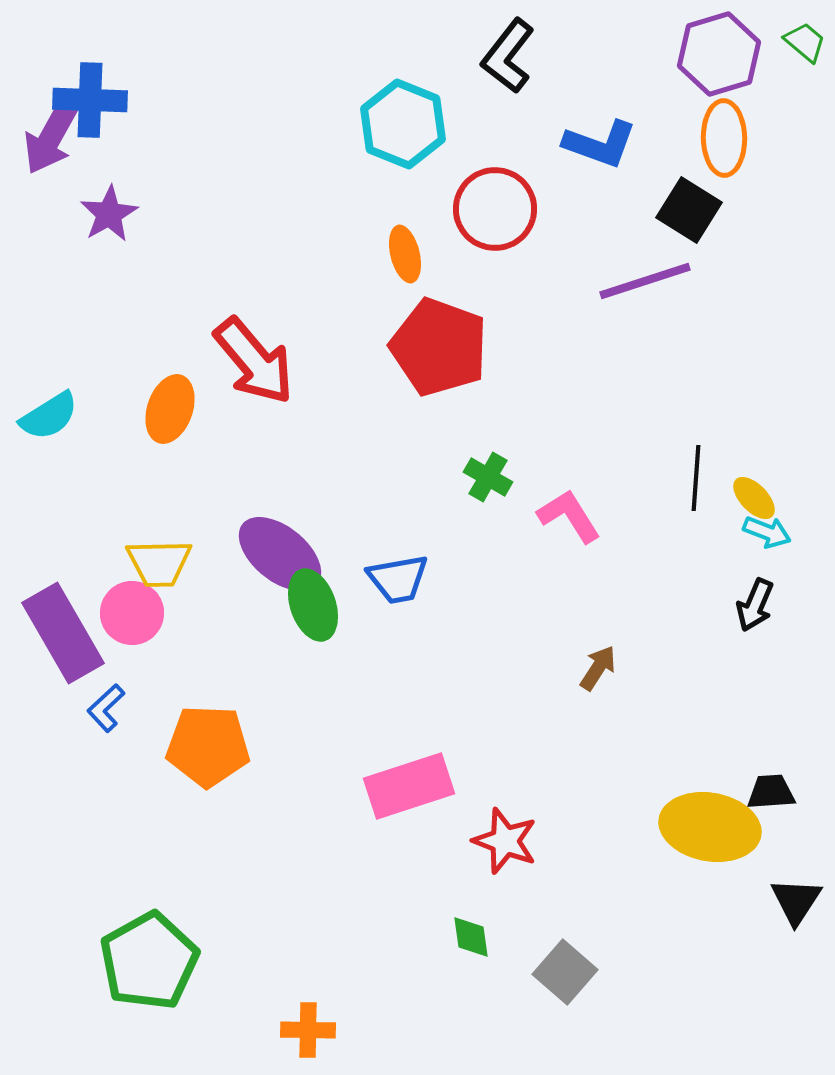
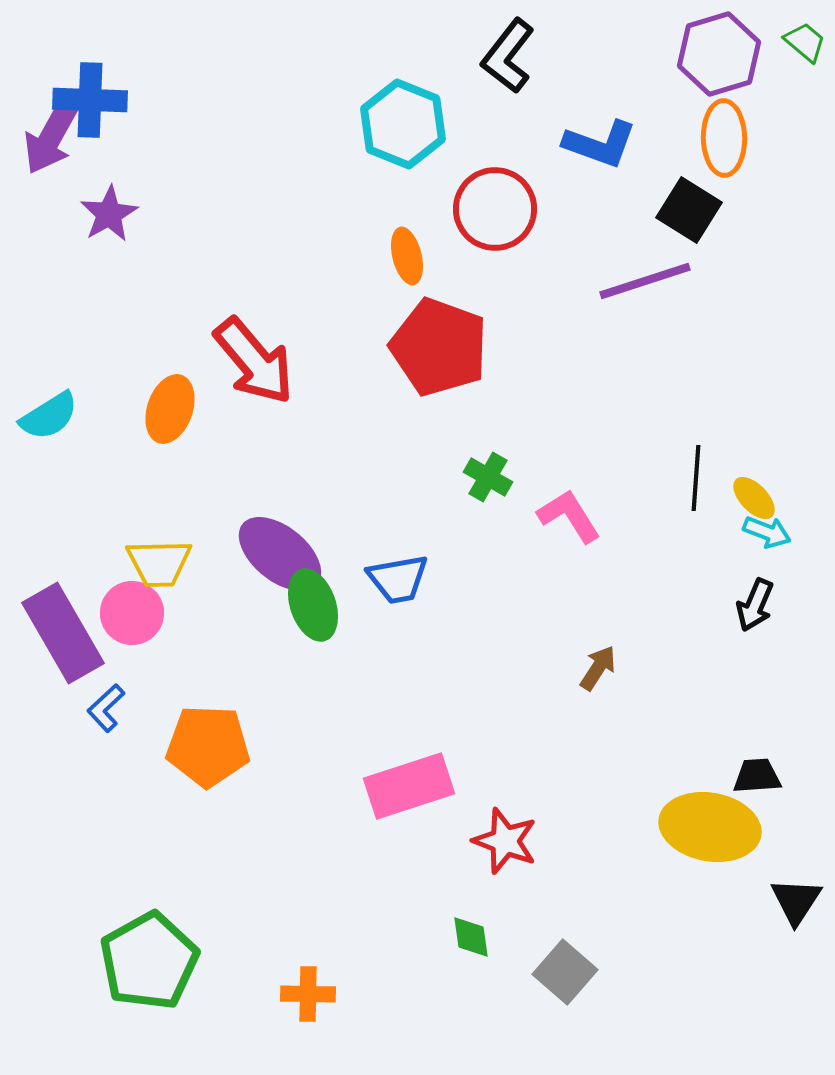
orange ellipse at (405, 254): moved 2 px right, 2 px down
black trapezoid at (771, 792): moved 14 px left, 16 px up
orange cross at (308, 1030): moved 36 px up
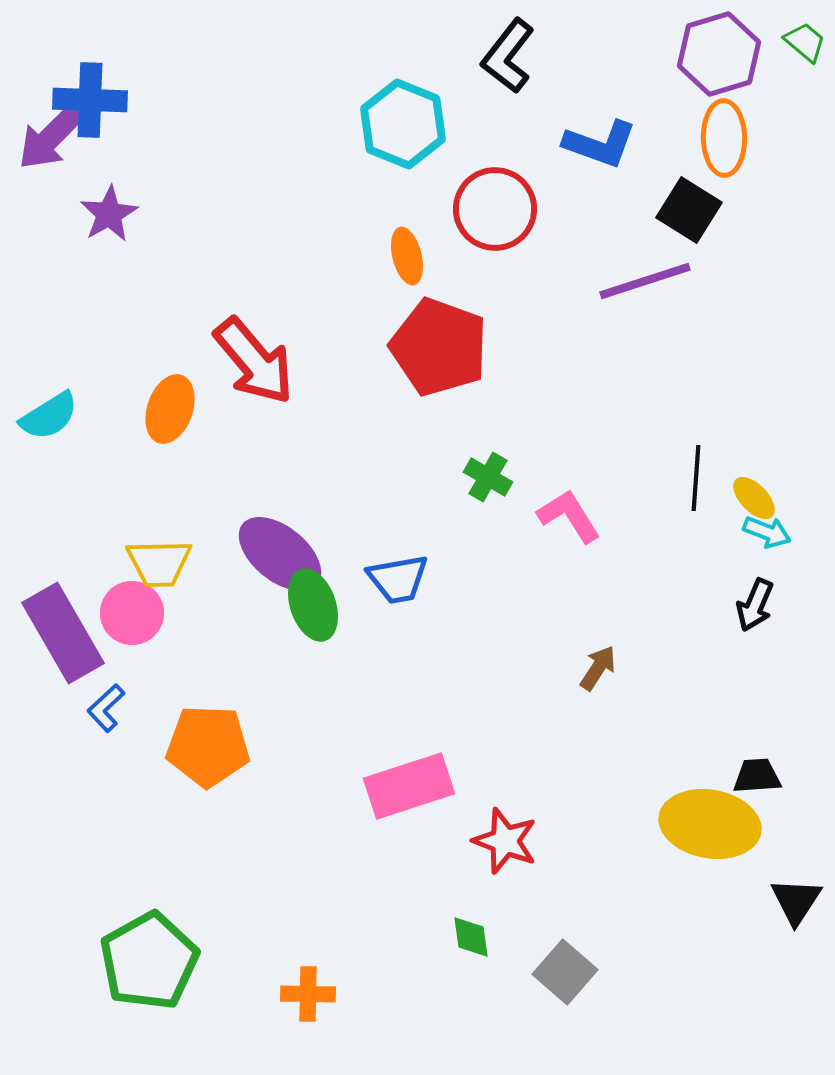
purple arrow at (51, 137): rotated 16 degrees clockwise
yellow ellipse at (710, 827): moved 3 px up
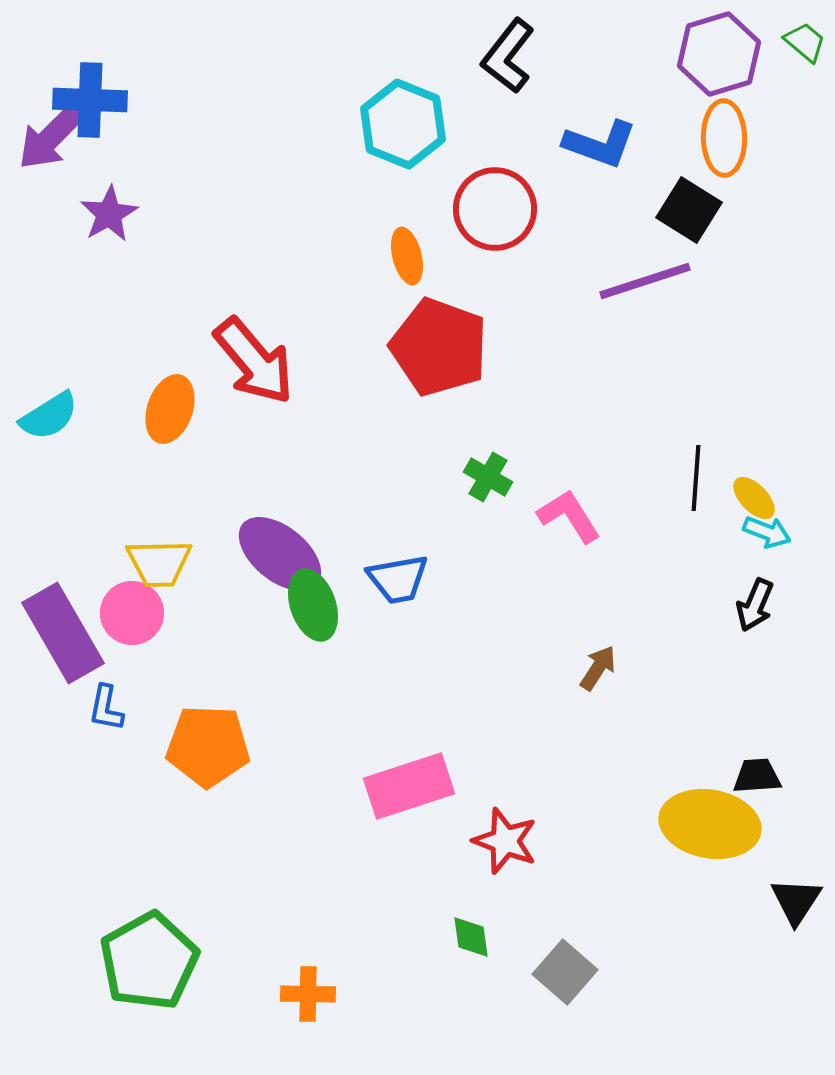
blue L-shape at (106, 708): rotated 36 degrees counterclockwise
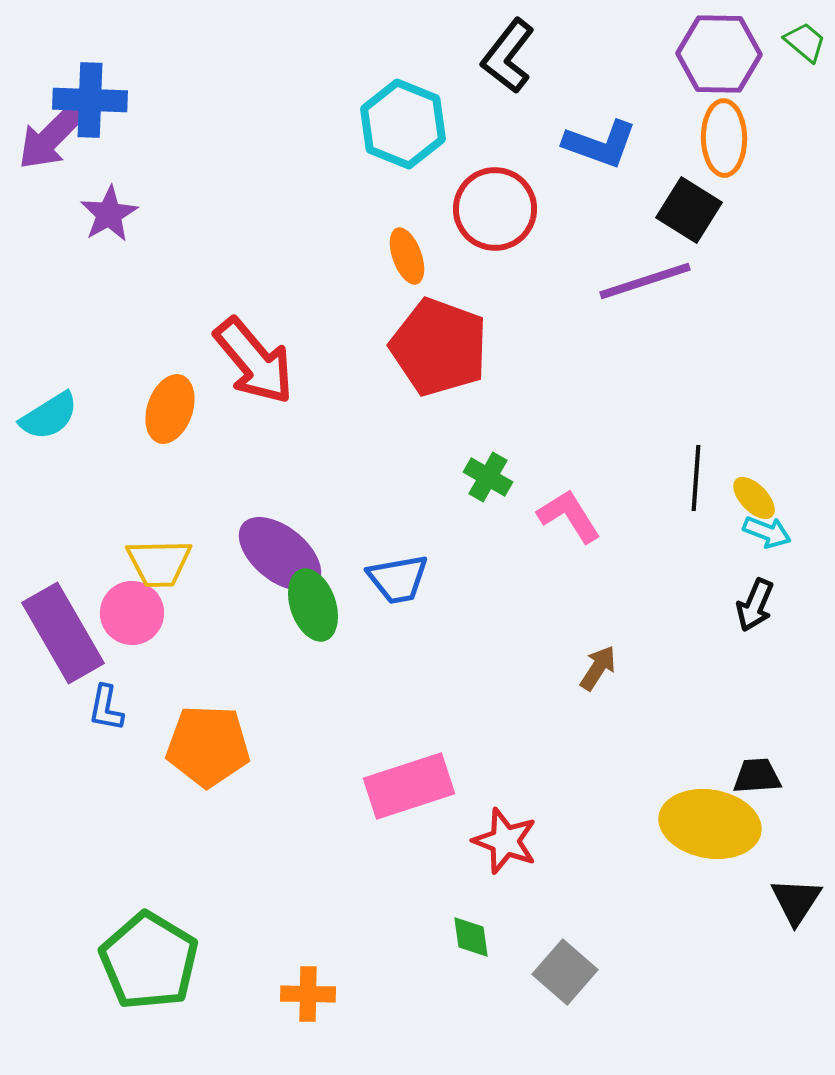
purple hexagon at (719, 54): rotated 18 degrees clockwise
orange ellipse at (407, 256): rotated 6 degrees counterclockwise
green pentagon at (149, 961): rotated 12 degrees counterclockwise
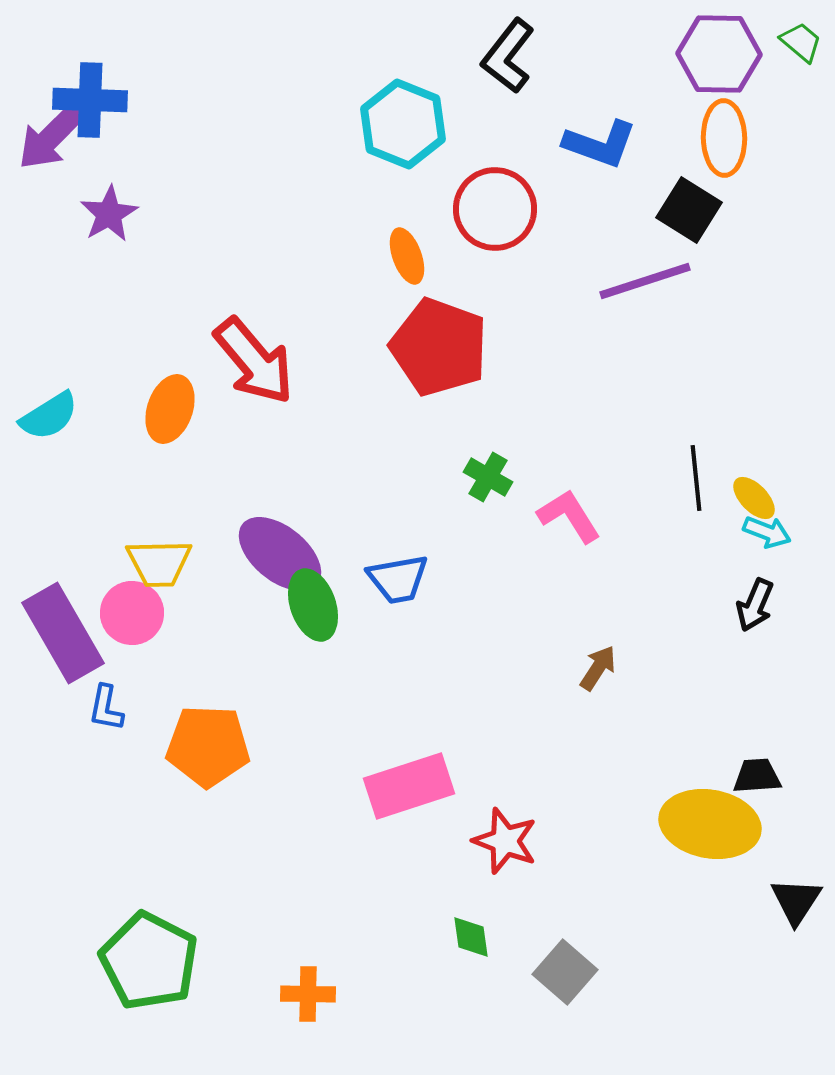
green trapezoid at (805, 42): moved 4 px left
black line at (696, 478): rotated 10 degrees counterclockwise
green pentagon at (149, 961): rotated 4 degrees counterclockwise
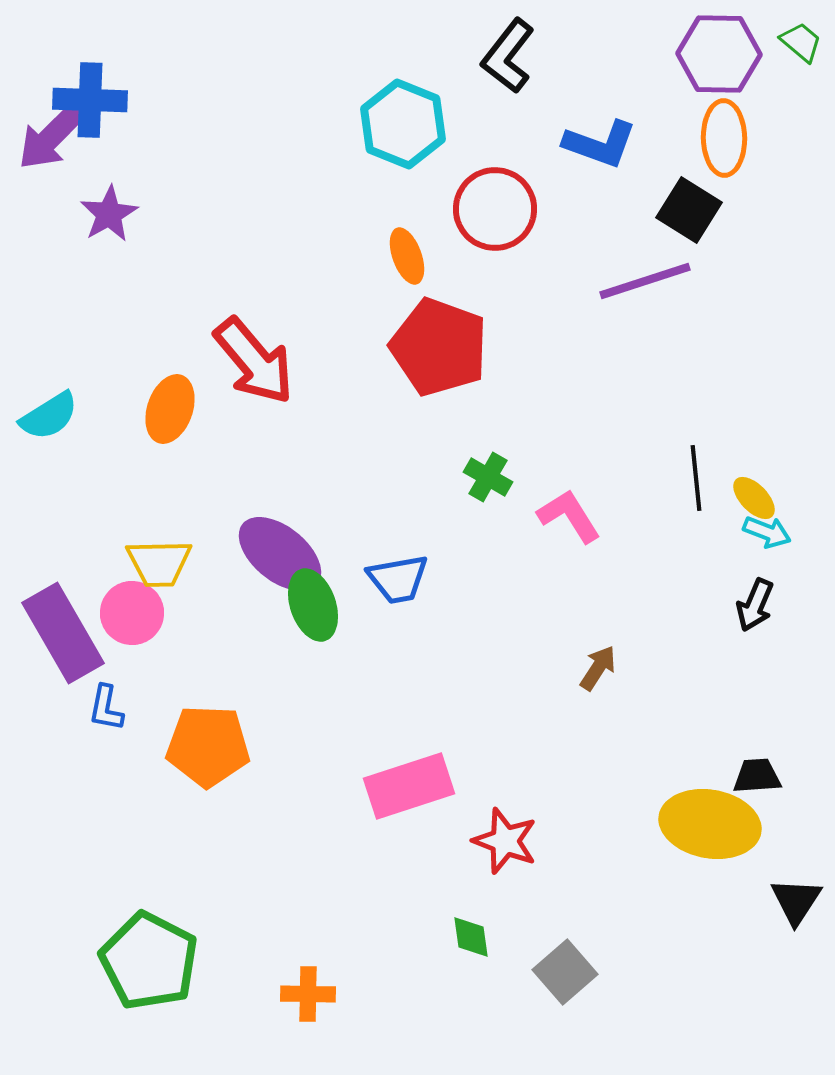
gray square at (565, 972): rotated 8 degrees clockwise
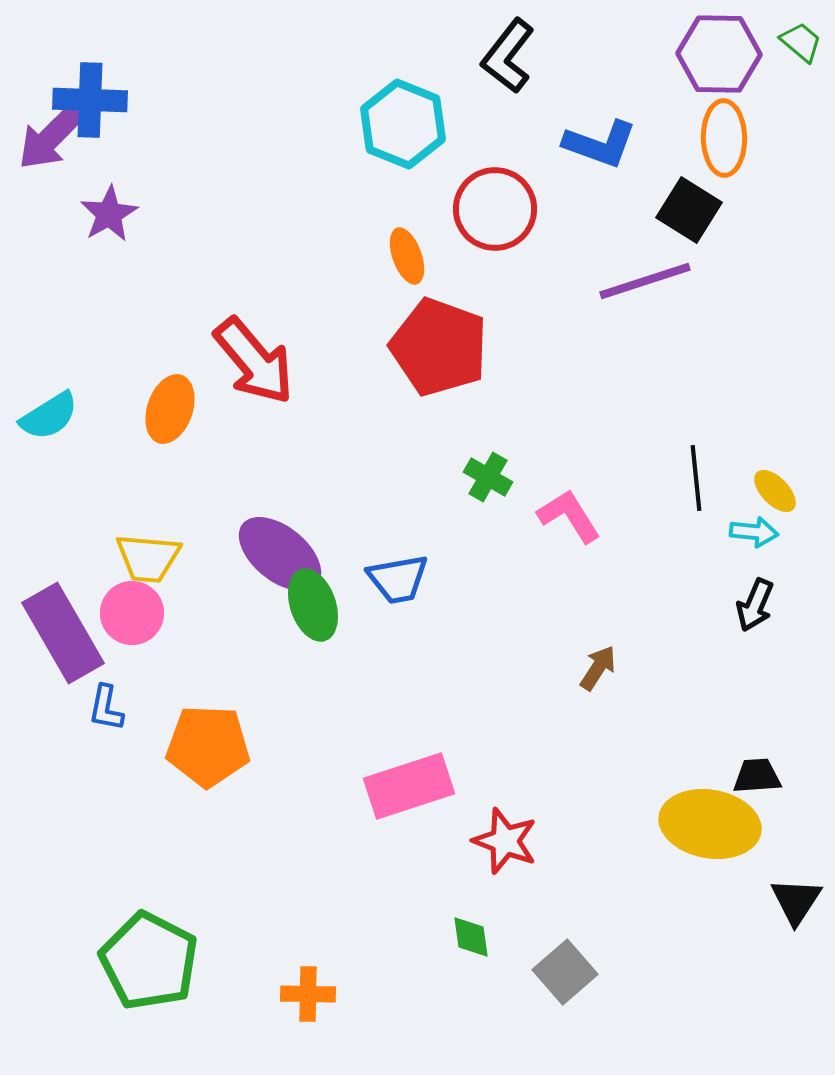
yellow ellipse at (754, 498): moved 21 px right, 7 px up
cyan arrow at (767, 532): moved 13 px left; rotated 15 degrees counterclockwise
yellow trapezoid at (159, 563): moved 11 px left, 5 px up; rotated 6 degrees clockwise
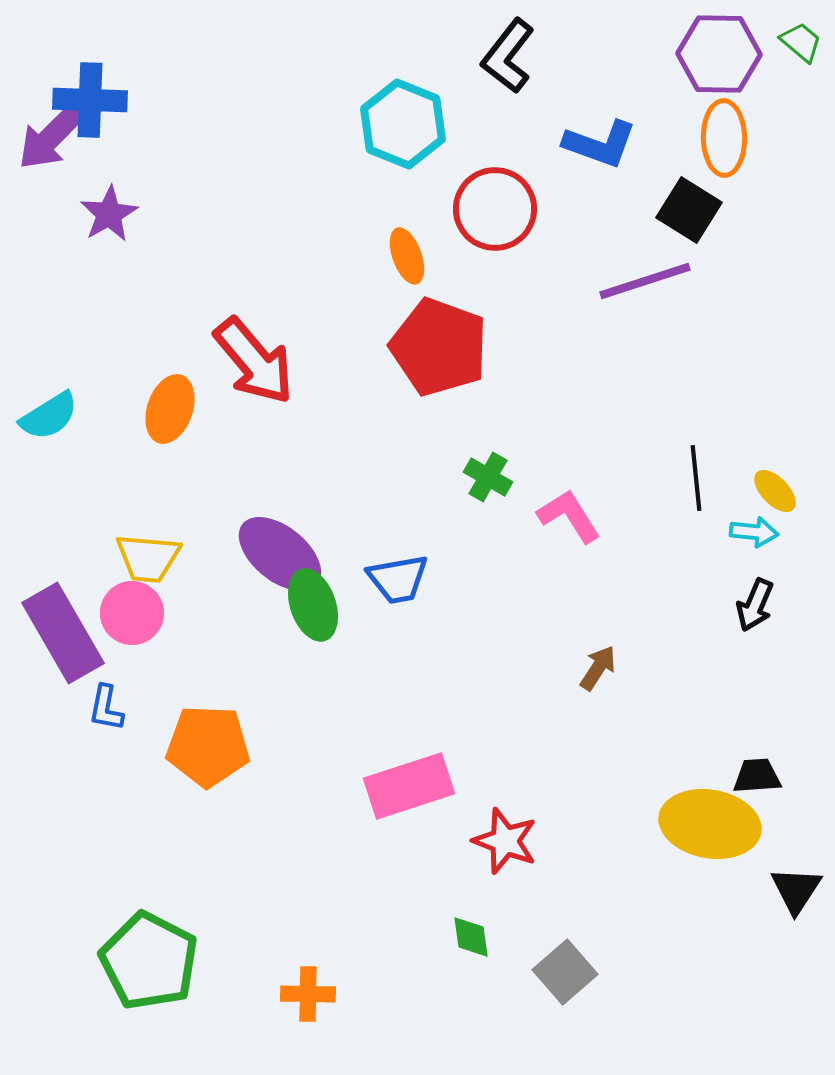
black triangle at (796, 901): moved 11 px up
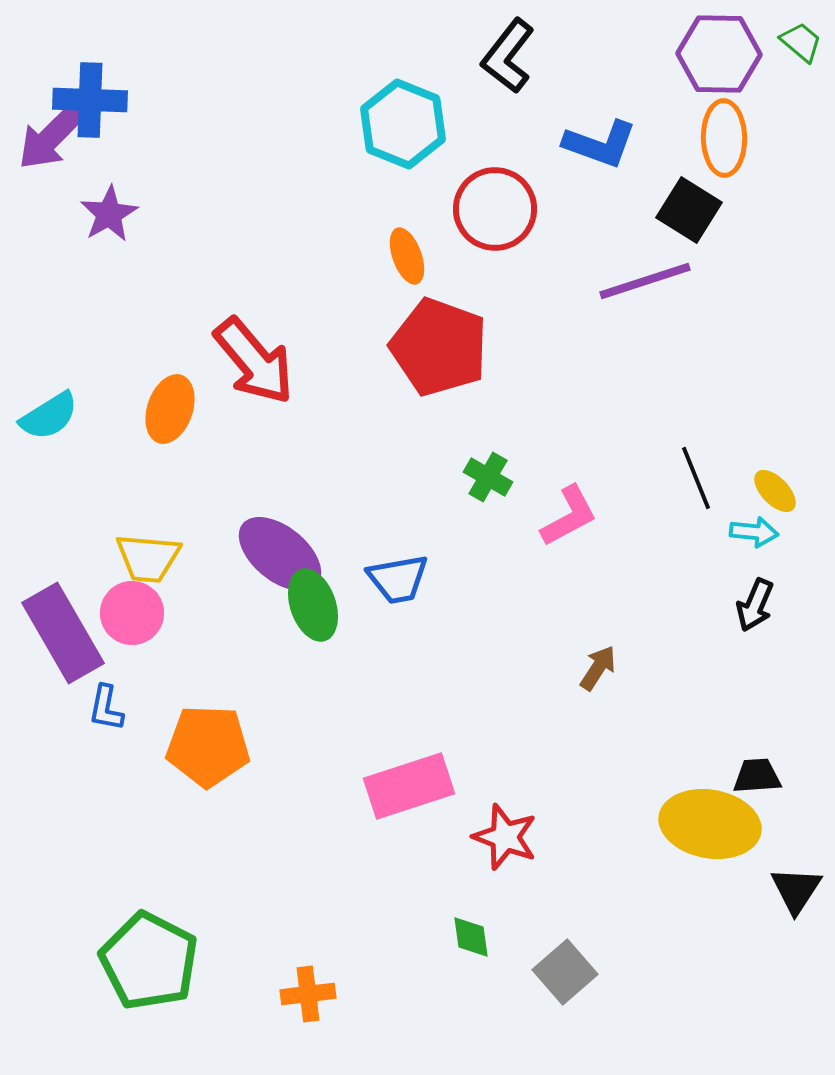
black line at (696, 478): rotated 16 degrees counterclockwise
pink L-shape at (569, 516): rotated 94 degrees clockwise
red star at (505, 841): moved 4 px up
orange cross at (308, 994): rotated 8 degrees counterclockwise
